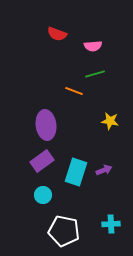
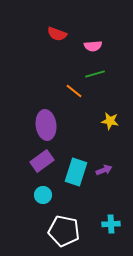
orange line: rotated 18 degrees clockwise
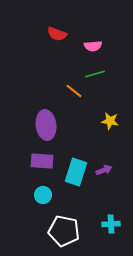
purple rectangle: rotated 40 degrees clockwise
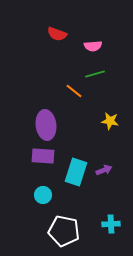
purple rectangle: moved 1 px right, 5 px up
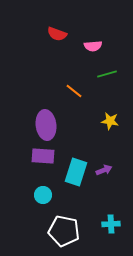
green line: moved 12 px right
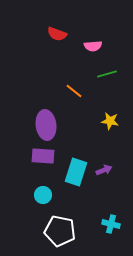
cyan cross: rotated 18 degrees clockwise
white pentagon: moved 4 px left
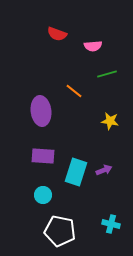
purple ellipse: moved 5 px left, 14 px up
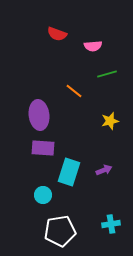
purple ellipse: moved 2 px left, 4 px down
yellow star: rotated 24 degrees counterclockwise
purple rectangle: moved 8 px up
cyan rectangle: moved 7 px left
cyan cross: rotated 24 degrees counterclockwise
white pentagon: rotated 20 degrees counterclockwise
